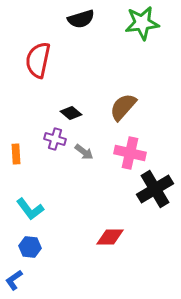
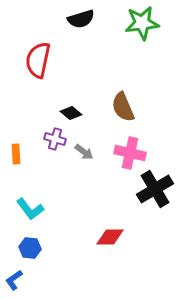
brown semicircle: rotated 64 degrees counterclockwise
blue hexagon: moved 1 px down
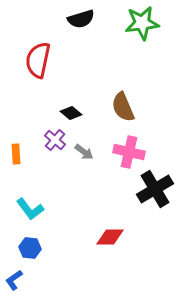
purple cross: moved 1 px down; rotated 25 degrees clockwise
pink cross: moved 1 px left, 1 px up
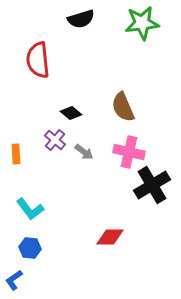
red semicircle: rotated 18 degrees counterclockwise
black cross: moved 3 px left, 4 px up
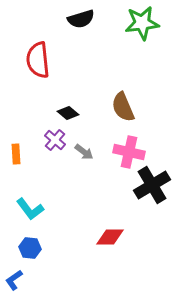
black diamond: moved 3 px left
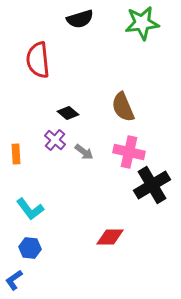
black semicircle: moved 1 px left
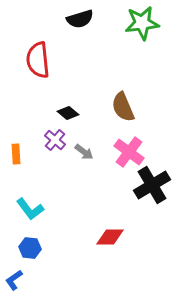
pink cross: rotated 24 degrees clockwise
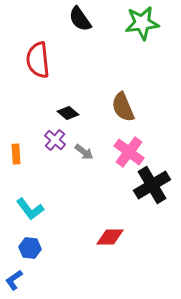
black semicircle: rotated 72 degrees clockwise
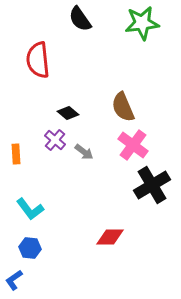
pink cross: moved 4 px right, 7 px up
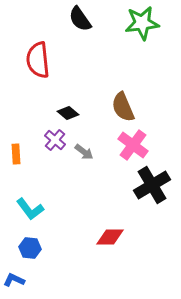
blue L-shape: rotated 60 degrees clockwise
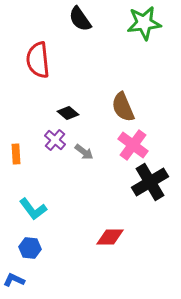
green star: moved 2 px right
black cross: moved 2 px left, 3 px up
cyan L-shape: moved 3 px right
